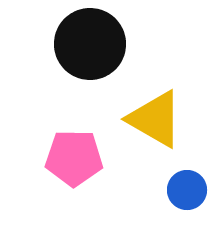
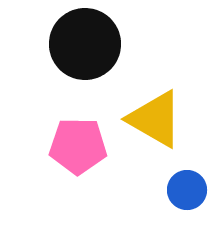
black circle: moved 5 px left
pink pentagon: moved 4 px right, 12 px up
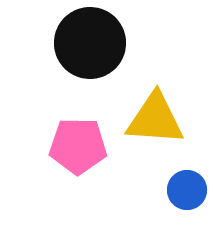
black circle: moved 5 px right, 1 px up
yellow triangle: rotated 26 degrees counterclockwise
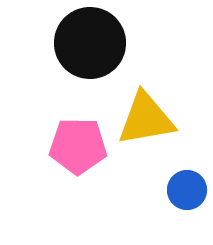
yellow triangle: moved 9 px left; rotated 14 degrees counterclockwise
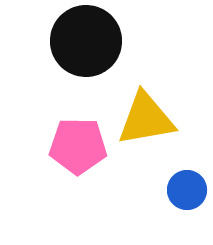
black circle: moved 4 px left, 2 px up
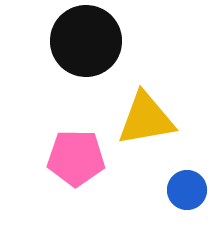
pink pentagon: moved 2 px left, 12 px down
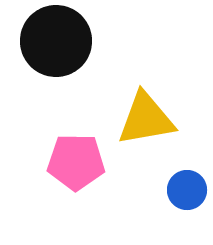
black circle: moved 30 px left
pink pentagon: moved 4 px down
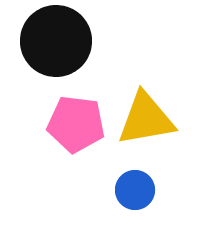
pink pentagon: moved 38 px up; rotated 6 degrees clockwise
blue circle: moved 52 px left
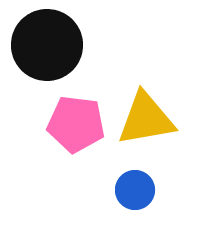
black circle: moved 9 px left, 4 px down
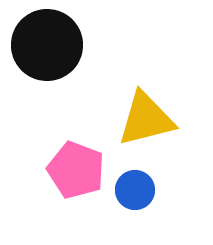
yellow triangle: rotated 4 degrees counterclockwise
pink pentagon: moved 46 px down; rotated 14 degrees clockwise
